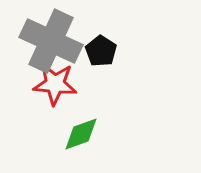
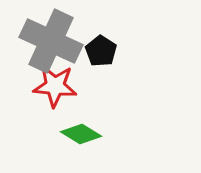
red star: moved 2 px down
green diamond: rotated 51 degrees clockwise
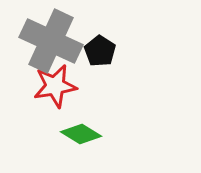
black pentagon: moved 1 px left
red star: rotated 15 degrees counterclockwise
